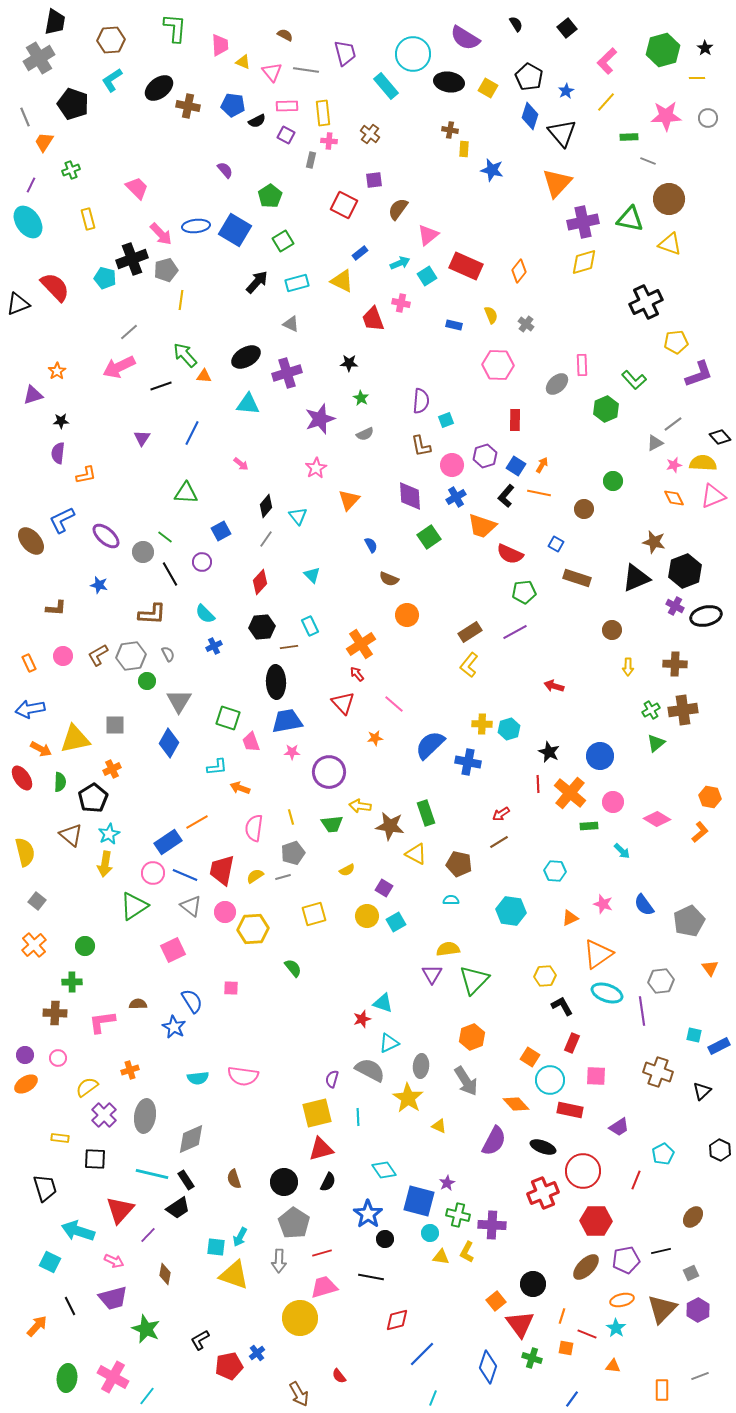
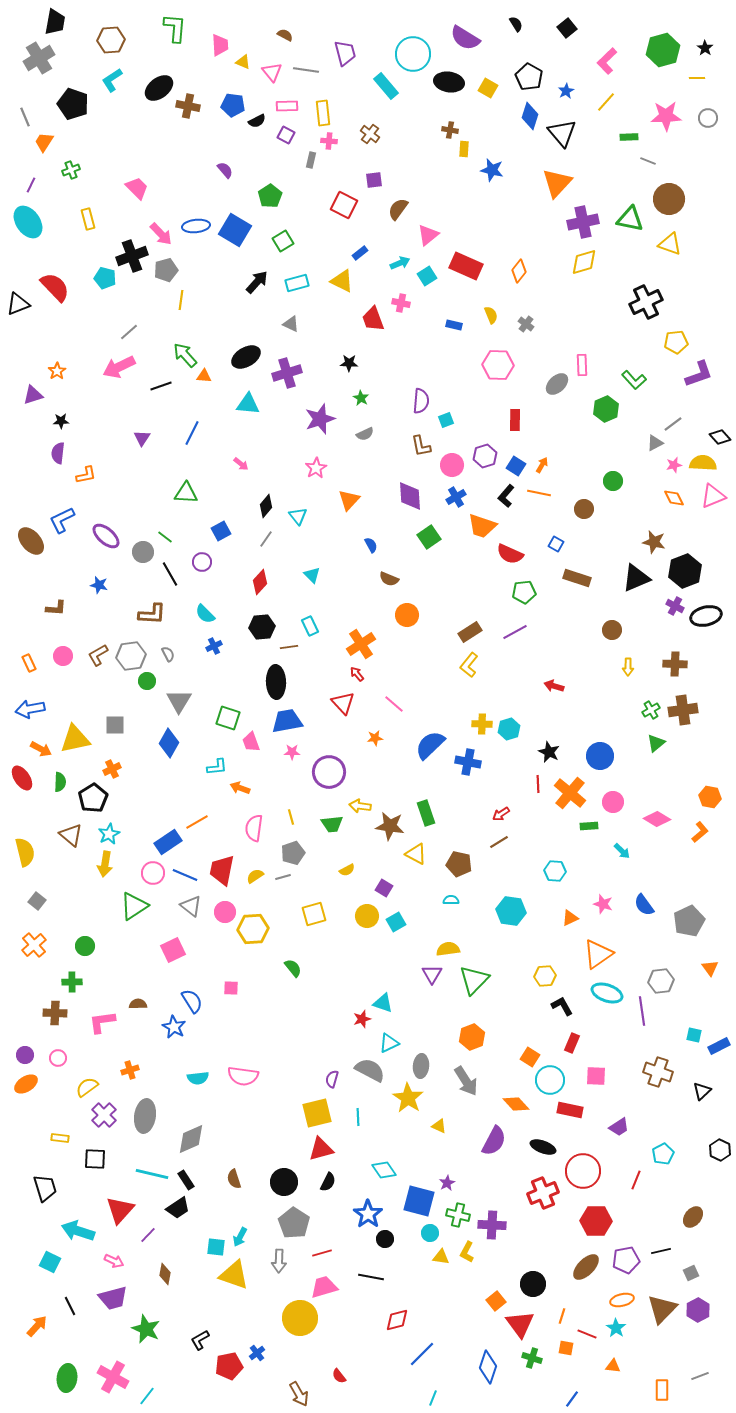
black cross at (132, 259): moved 3 px up
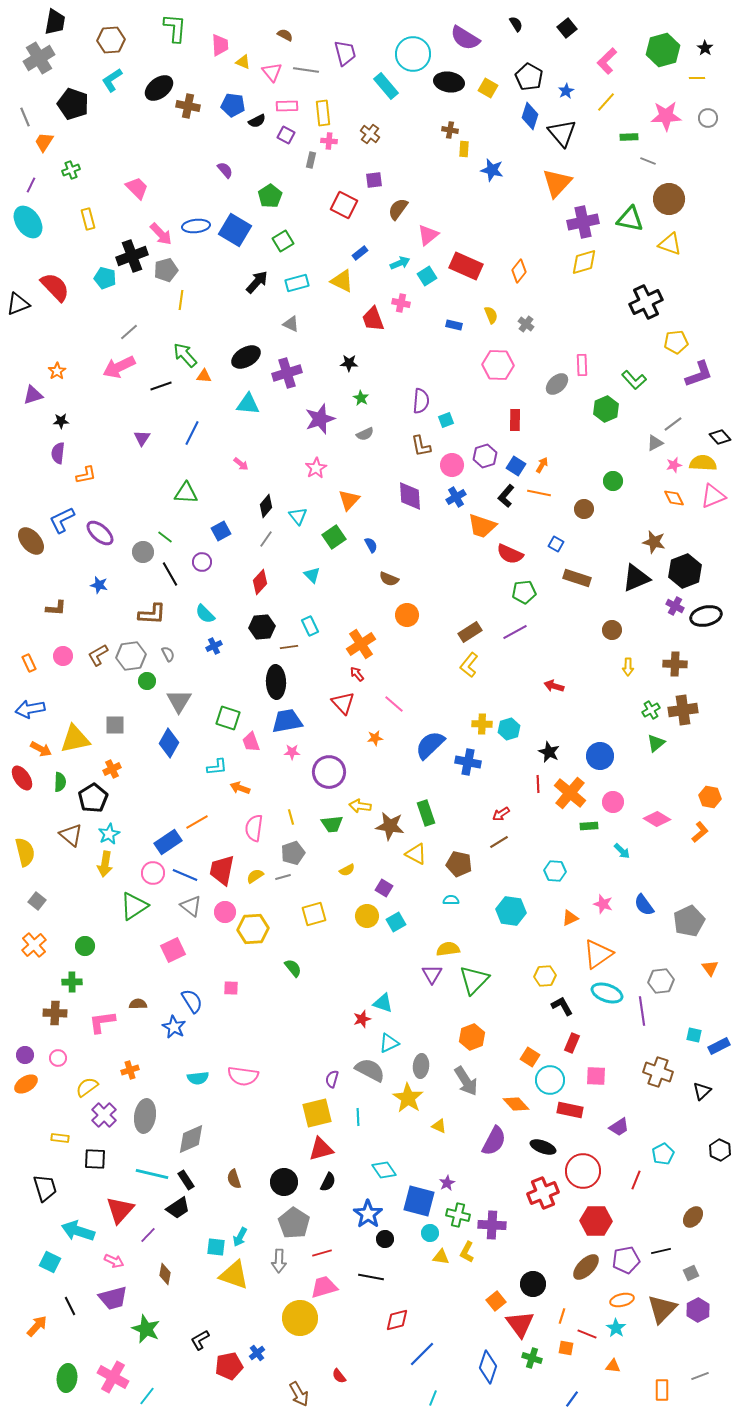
purple ellipse at (106, 536): moved 6 px left, 3 px up
green square at (429, 537): moved 95 px left
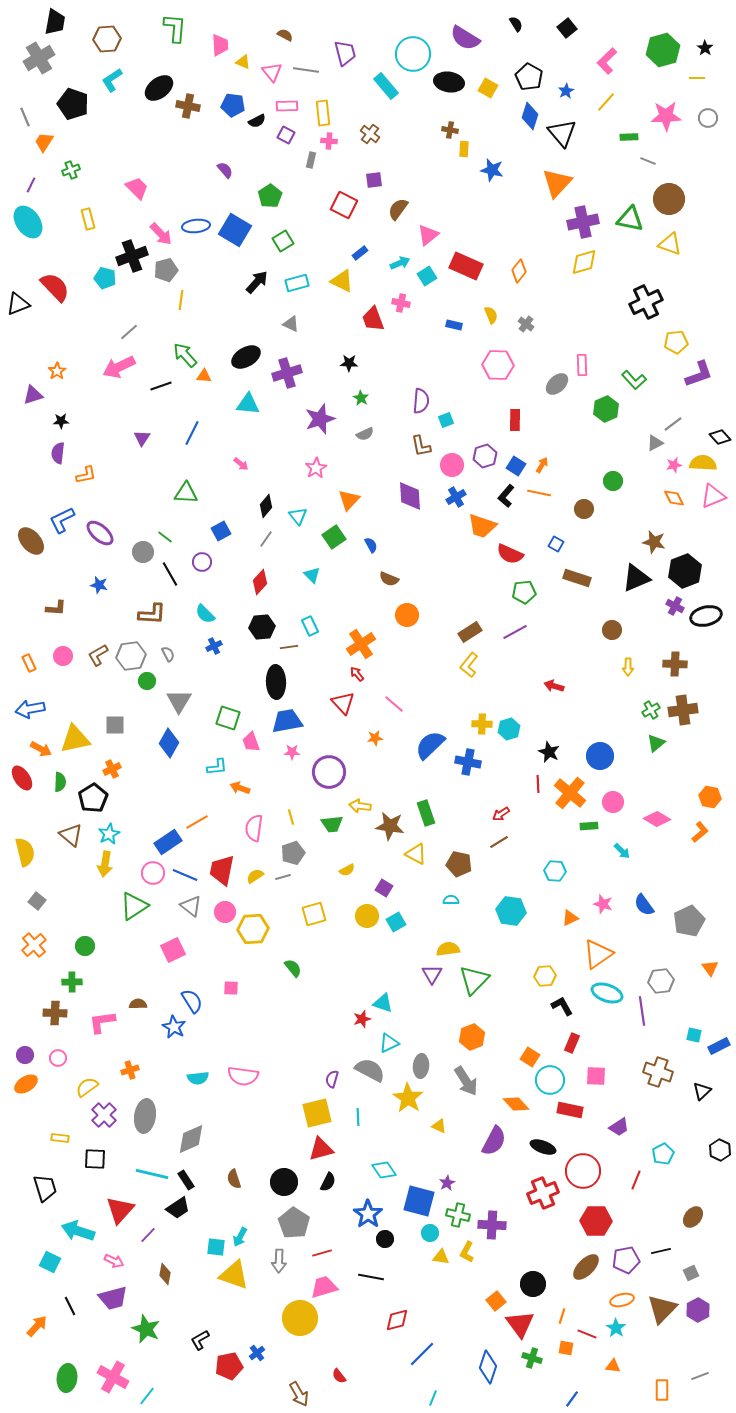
brown hexagon at (111, 40): moved 4 px left, 1 px up
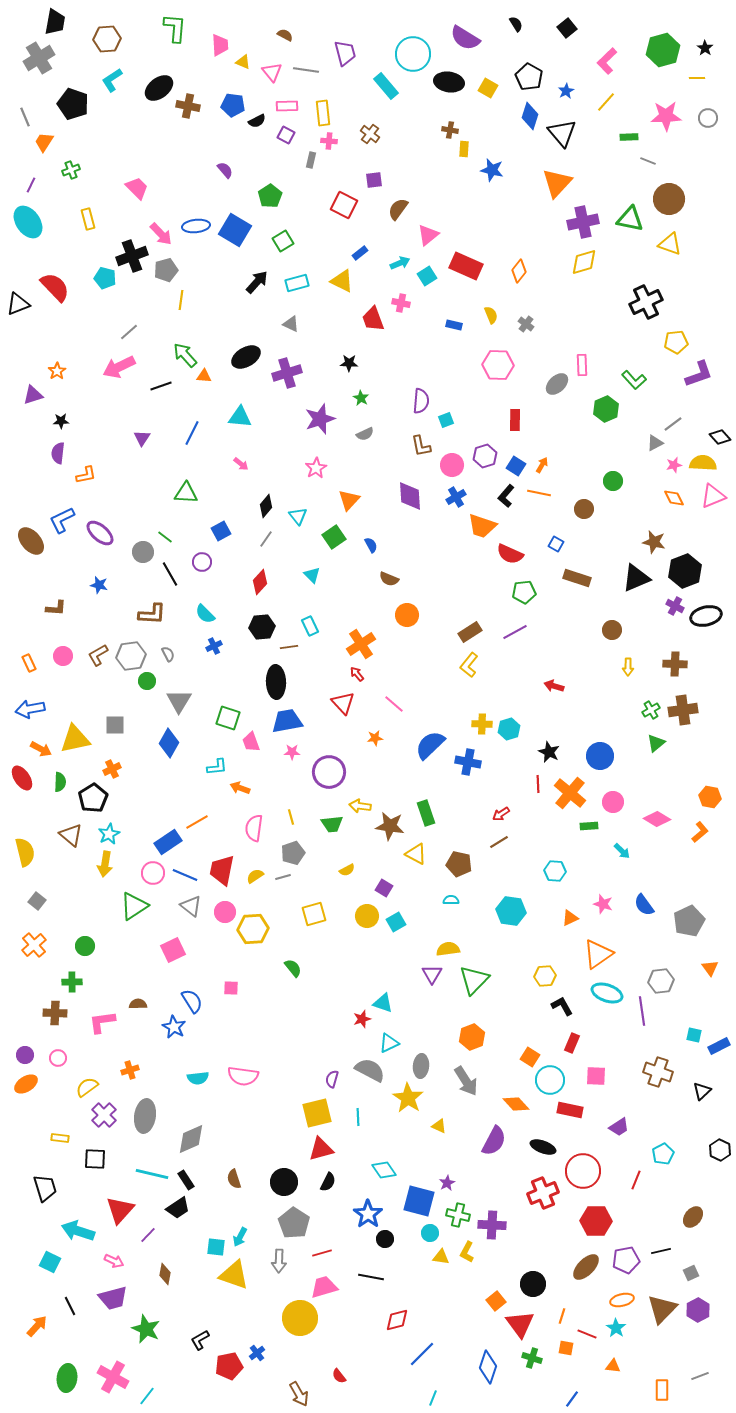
cyan triangle at (248, 404): moved 8 px left, 13 px down
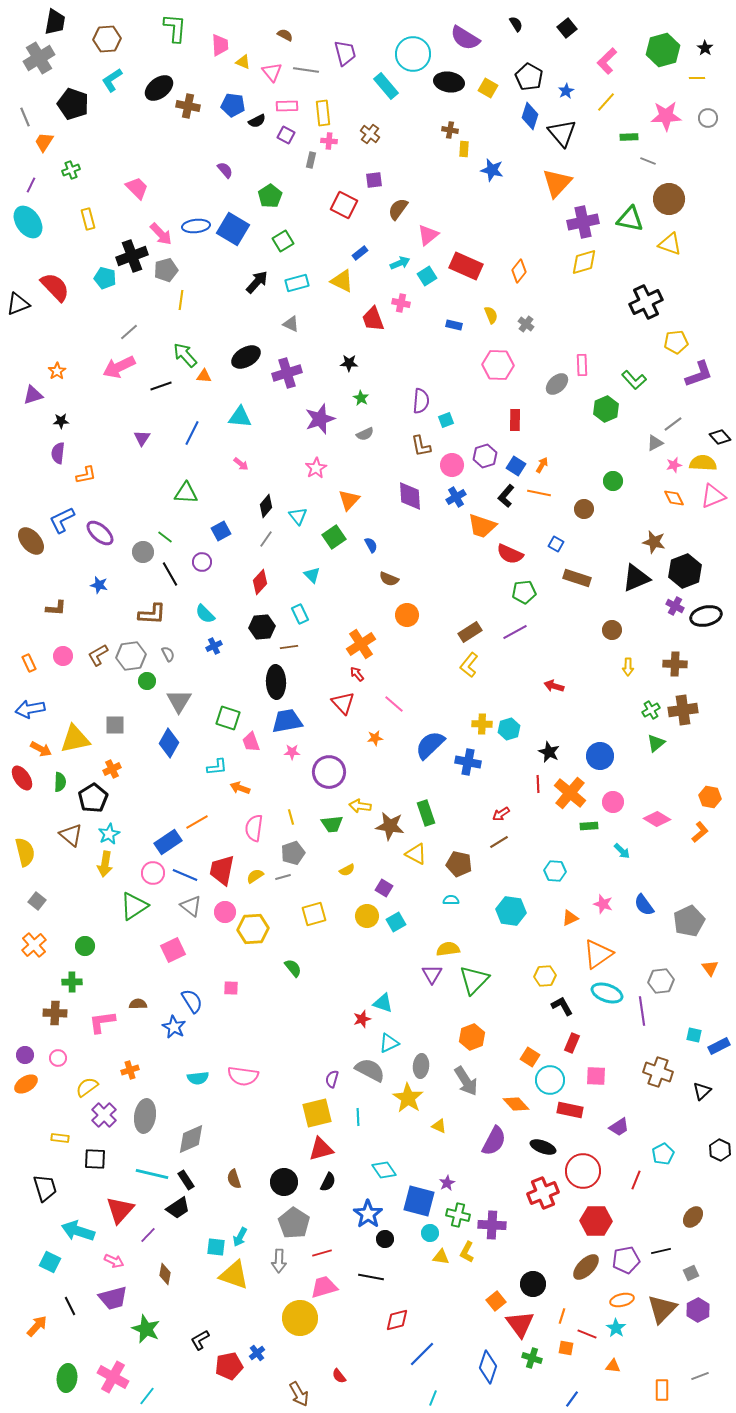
blue square at (235, 230): moved 2 px left, 1 px up
cyan rectangle at (310, 626): moved 10 px left, 12 px up
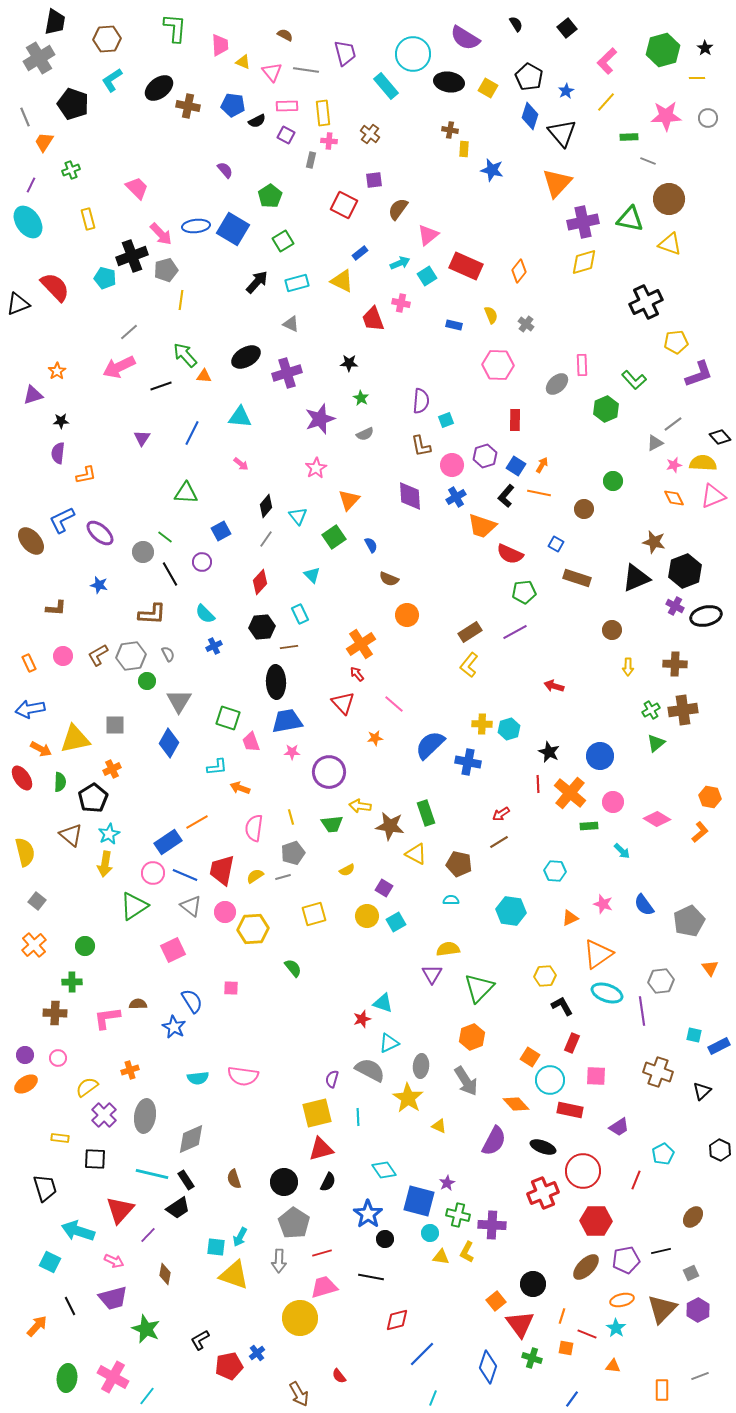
green triangle at (474, 980): moved 5 px right, 8 px down
pink L-shape at (102, 1022): moved 5 px right, 4 px up
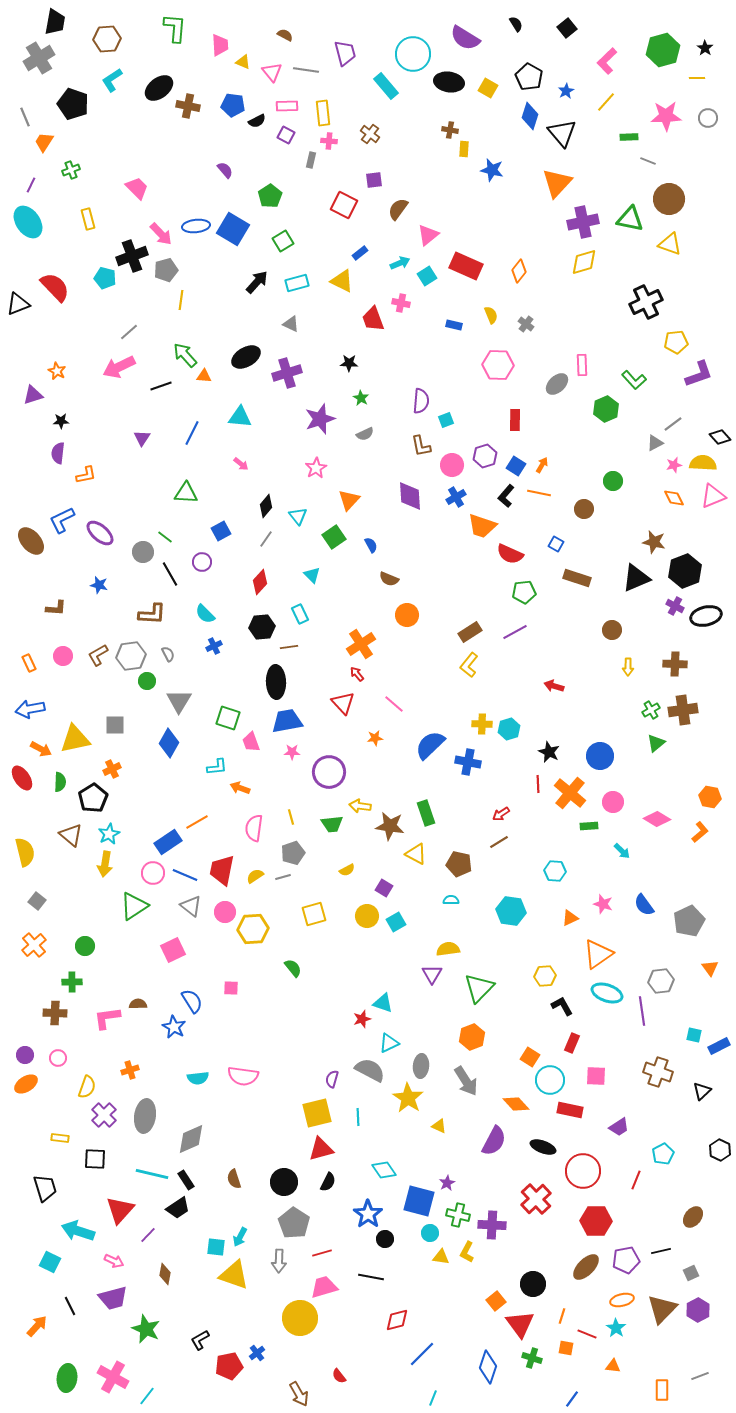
orange star at (57, 371): rotated 12 degrees counterclockwise
yellow semicircle at (87, 1087): rotated 145 degrees clockwise
red cross at (543, 1193): moved 7 px left, 6 px down; rotated 20 degrees counterclockwise
